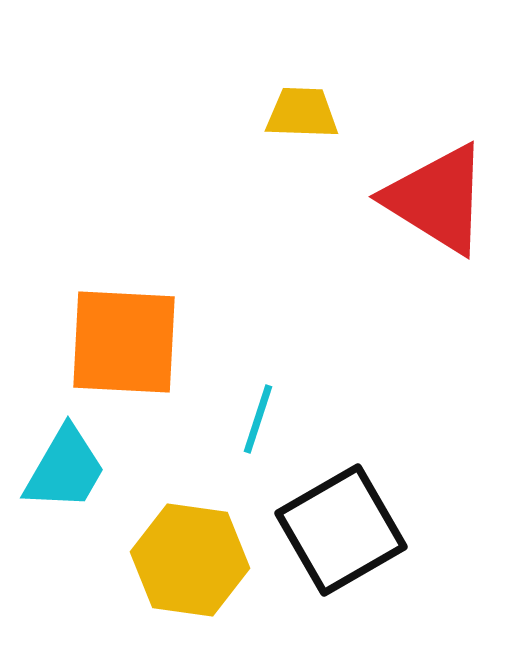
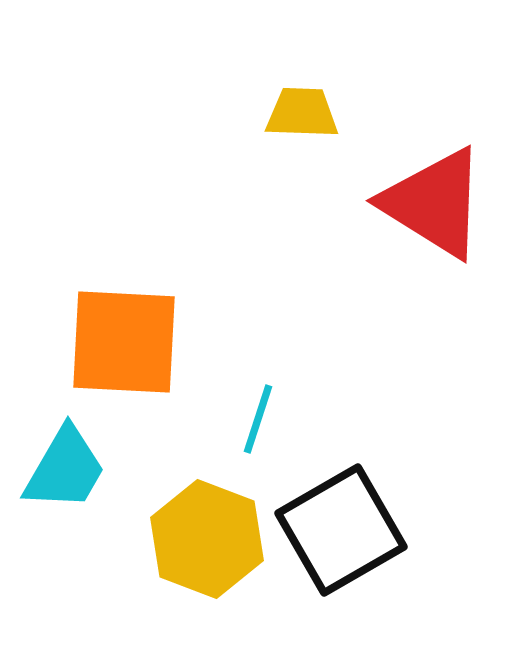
red triangle: moved 3 px left, 4 px down
yellow hexagon: moved 17 px right, 21 px up; rotated 13 degrees clockwise
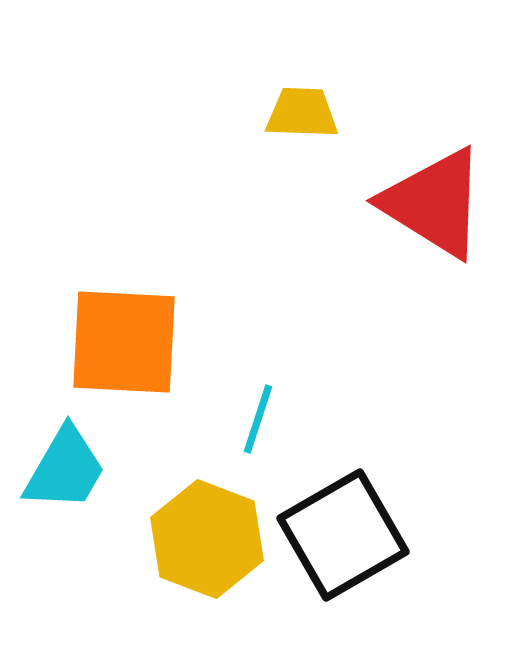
black square: moved 2 px right, 5 px down
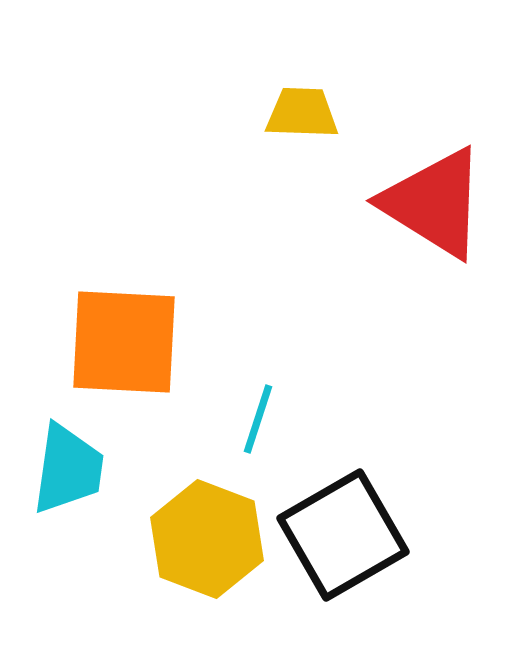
cyan trapezoid: moved 3 px right; rotated 22 degrees counterclockwise
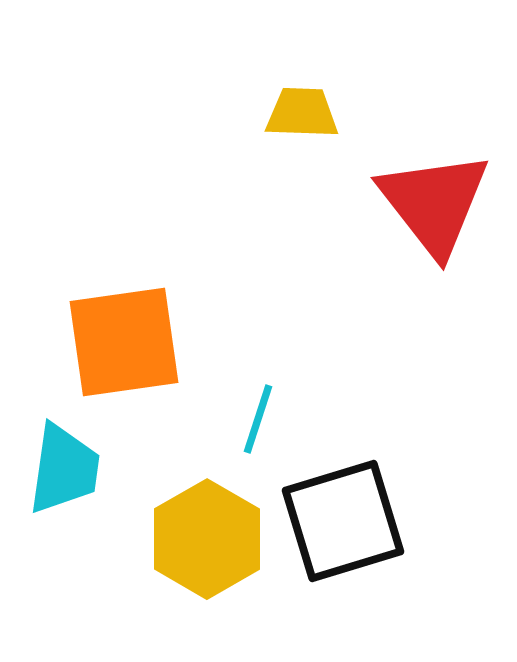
red triangle: rotated 20 degrees clockwise
orange square: rotated 11 degrees counterclockwise
cyan trapezoid: moved 4 px left
black square: moved 14 px up; rotated 13 degrees clockwise
yellow hexagon: rotated 9 degrees clockwise
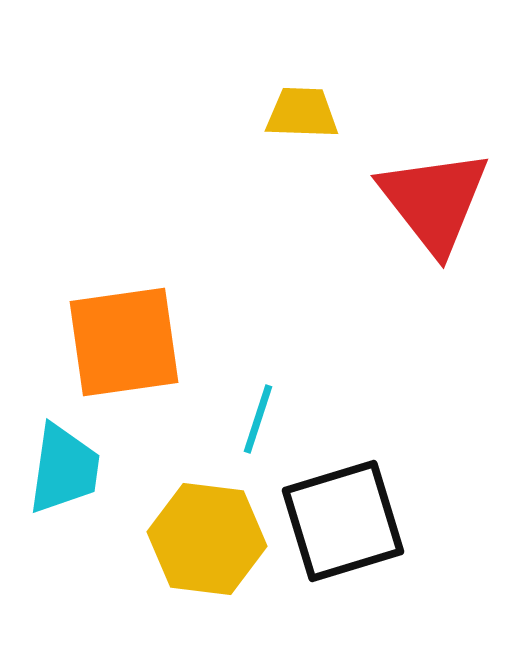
red triangle: moved 2 px up
yellow hexagon: rotated 23 degrees counterclockwise
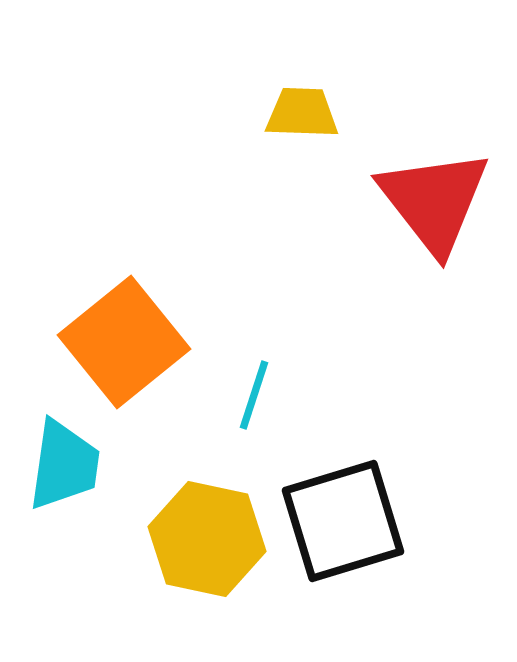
orange square: rotated 31 degrees counterclockwise
cyan line: moved 4 px left, 24 px up
cyan trapezoid: moved 4 px up
yellow hexagon: rotated 5 degrees clockwise
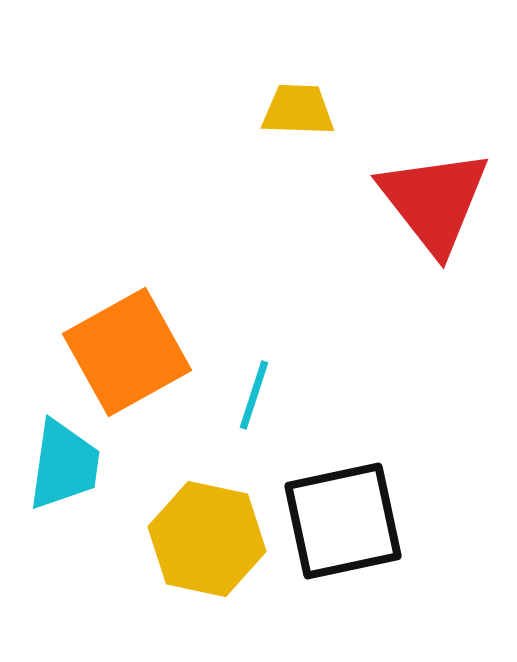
yellow trapezoid: moved 4 px left, 3 px up
orange square: moved 3 px right, 10 px down; rotated 10 degrees clockwise
black square: rotated 5 degrees clockwise
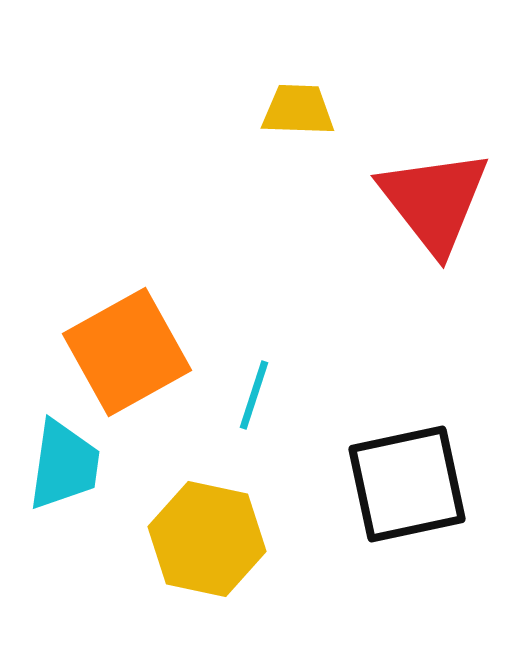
black square: moved 64 px right, 37 px up
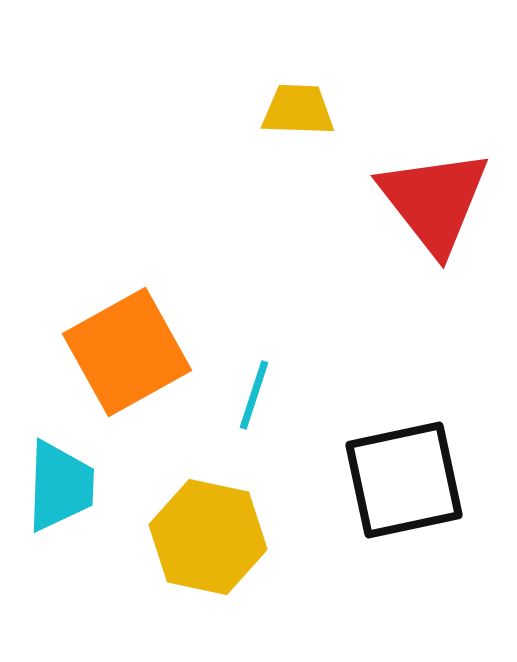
cyan trapezoid: moved 4 px left, 21 px down; rotated 6 degrees counterclockwise
black square: moved 3 px left, 4 px up
yellow hexagon: moved 1 px right, 2 px up
